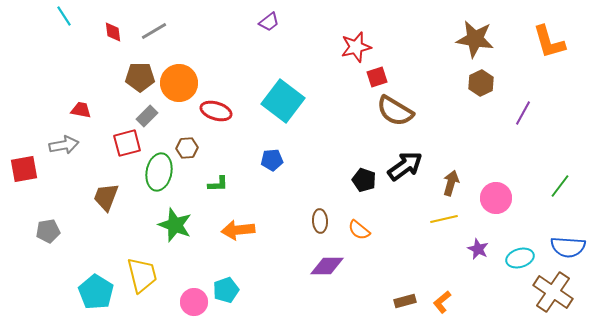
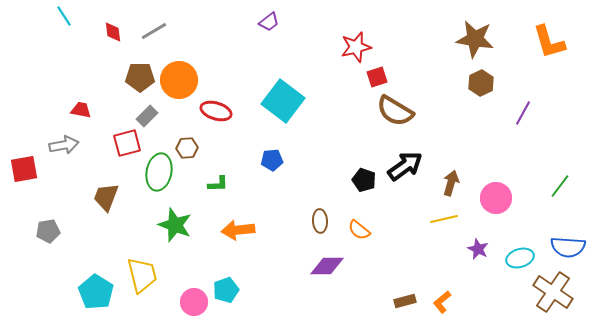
orange circle at (179, 83): moved 3 px up
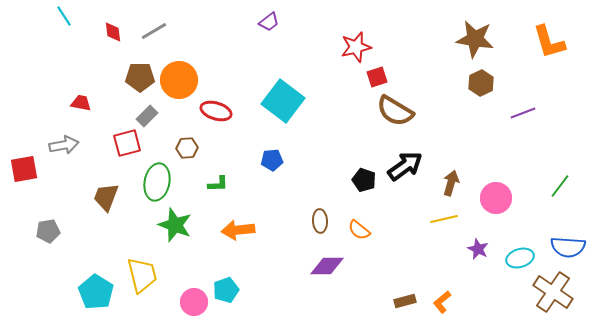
red trapezoid at (81, 110): moved 7 px up
purple line at (523, 113): rotated 40 degrees clockwise
green ellipse at (159, 172): moved 2 px left, 10 px down
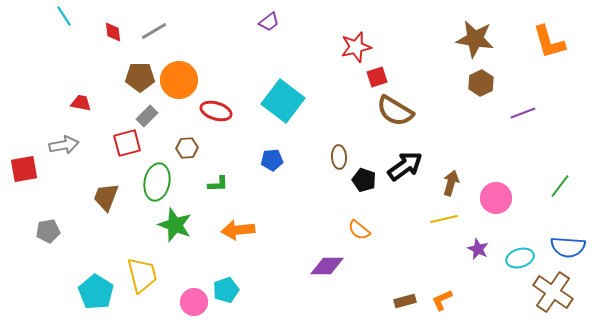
brown ellipse at (320, 221): moved 19 px right, 64 px up
orange L-shape at (442, 302): moved 2 px up; rotated 15 degrees clockwise
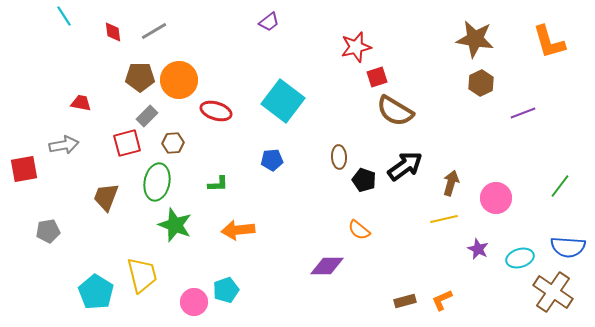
brown hexagon at (187, 148): moved 14 px left, 5 px up
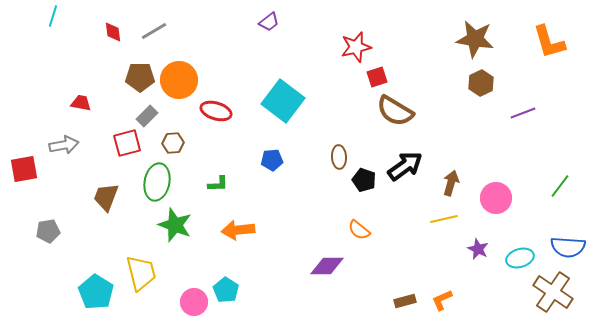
cyan line at (64, 16): moved 11 px left; rotated 50 degrees clockwise
yellow trapezoid at (142, 275): moved 1 px left, 2 px up
cyan pentagon at (226, 290): rotated 20 degrees counterclockwise
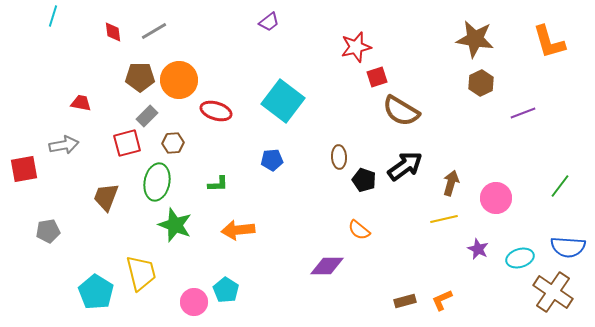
brown semicircle at (395, 111): moved 6 px right
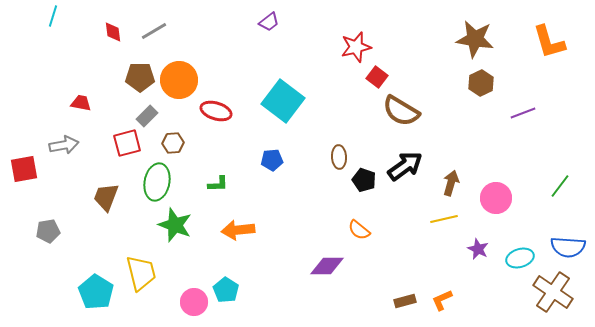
red square at (377, 77): rotated 35 degrees counterclockwise
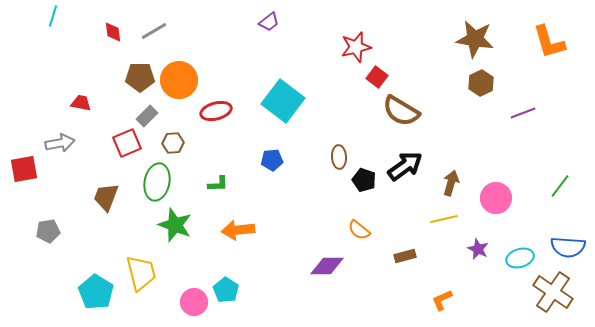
red ellipse at (216, 111): rotated 32 degrees counterclockwise
red square at (127, 143): rotated 8 degrees counterclockwise
gray arrow at (64, 145): moved 4 px left, 2 px up
brown rectangle at (405, 301): moved 45 px up
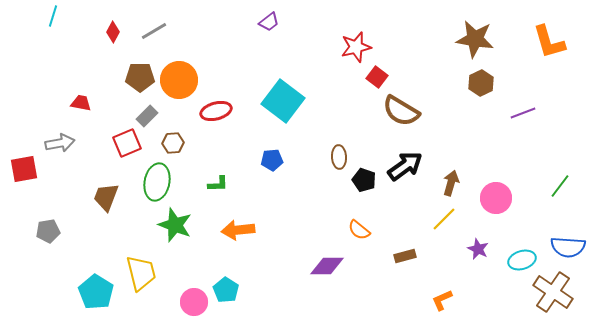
red diamond at (113, 32): rotated 35 degrees clockwise
yellow line at (444, 219): rotated 32 degrees counterclockwise
cyan ellipse at (520, 258): moved 2 px right, 2 px down
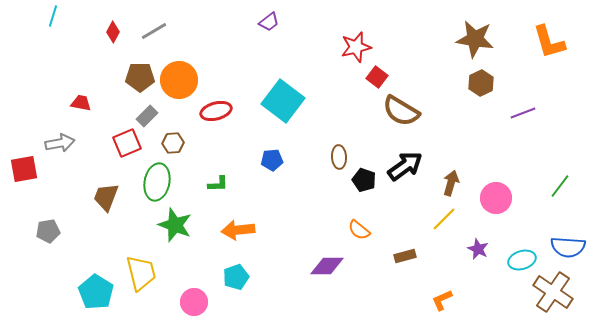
cyan pentagon at (226, 290): moved 10 px right, 13 px up; rotated 20 degrees clockwise
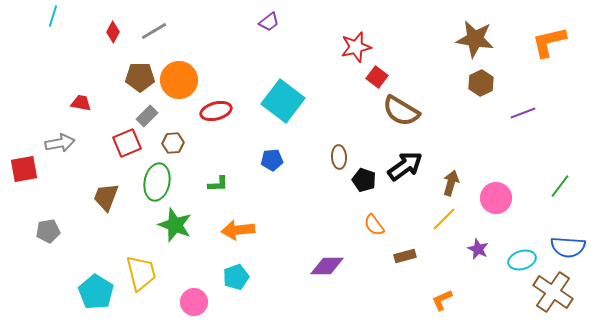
orange L-shape at (549, 42): rotated 93 degrees clockwise
orange semicircle at (359, 230): moved 15 px right, 5 px up; rotated 15 degrees clockwise
